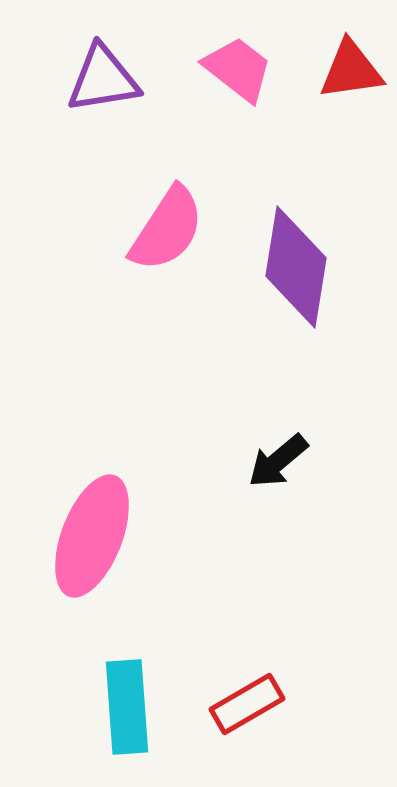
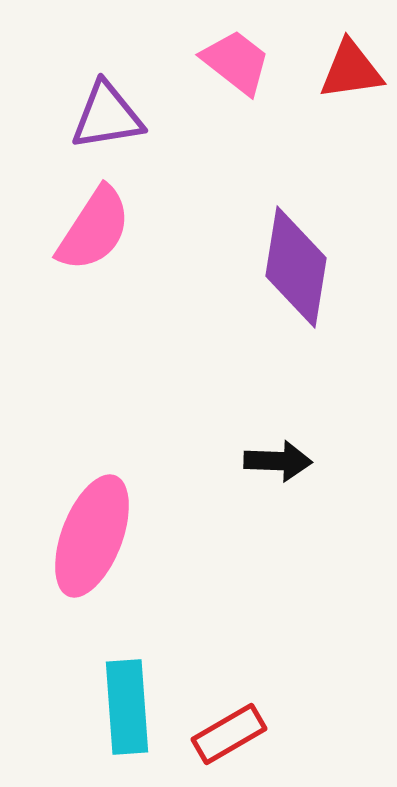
pink trapezoid: moved 2 px left, 7 px up
purple triangle: moved 4 px right, 37 px down
pink semicircle: moved 73 px left
black arrow: rotated 138 degrees counterclockwise
red rectangle: moved 18 px left, 30 px down
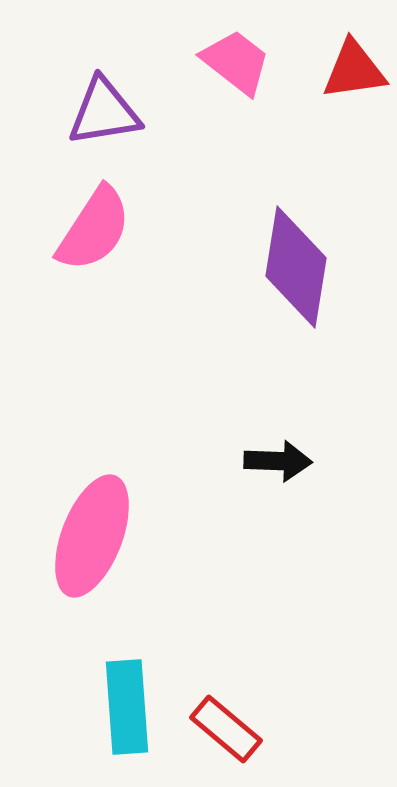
red triangle: moved 3 px right
purple triangle: moved 3 px left, 4 px up
red rectangle: moved 3 px left, 5 px up; rotated 70 degrees clockwise
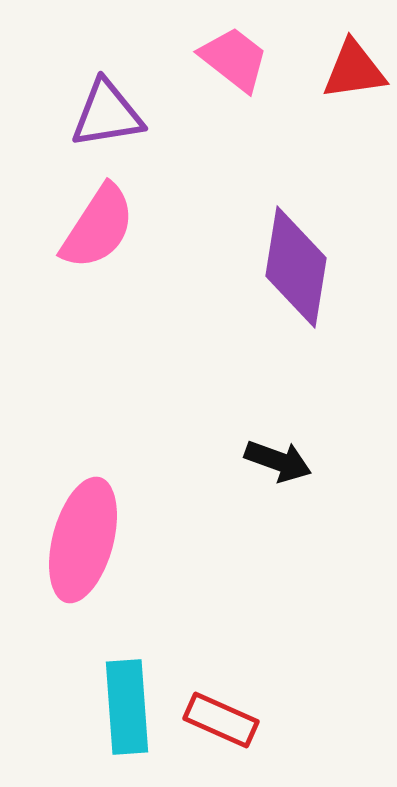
pink trapezoid: moved 2 px left, 3 px up
purple triangle: moved 3 px right, 2 px down
pink semicircle: moved 4 px right, 2 px up
black arrow: rotated 18 degrees clockwise
pink ellipse: moved 9 px left, 4 px down; rotated 6 degrees counterclockwise
red rectangle: moved 5 px left, 9 px up; rotated 16 degrees counterclockwise
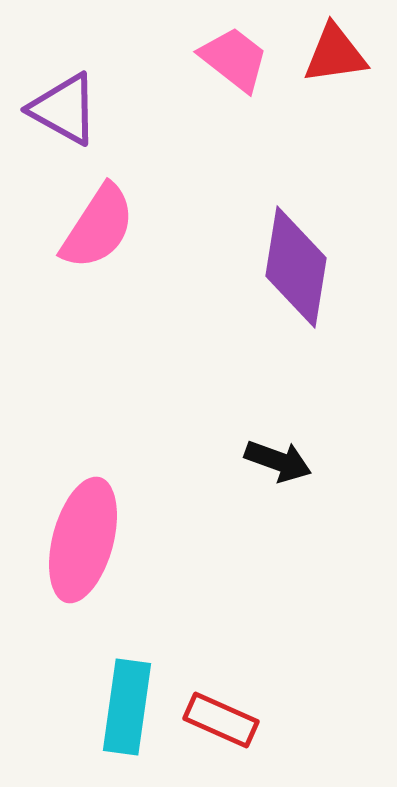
red triangle: moved 19 px left, 16 px up
purple triangle: moved 43 px left, 5 px up; rotated 38 degrees clockwise
cyan rectangle: rotated 12 degrees clockwise
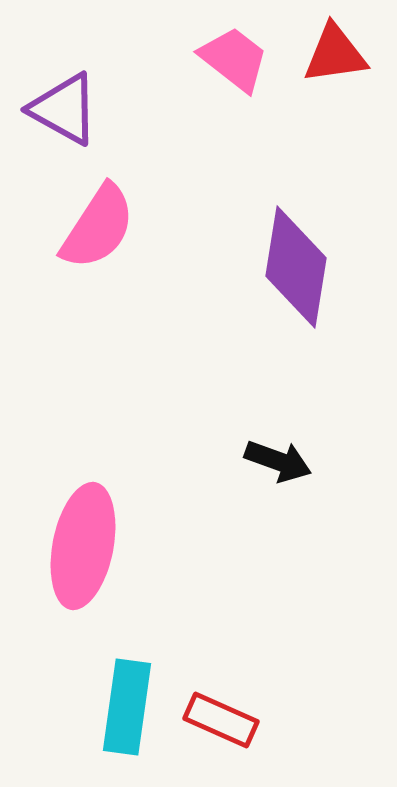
pink ellipse: moved 6 px down; rotated 4 degrees counterclockwise
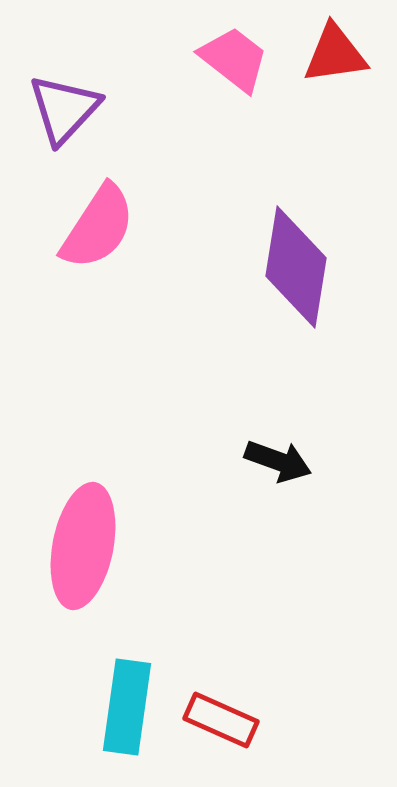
purple triangle: rotated 44 degrees clockwise
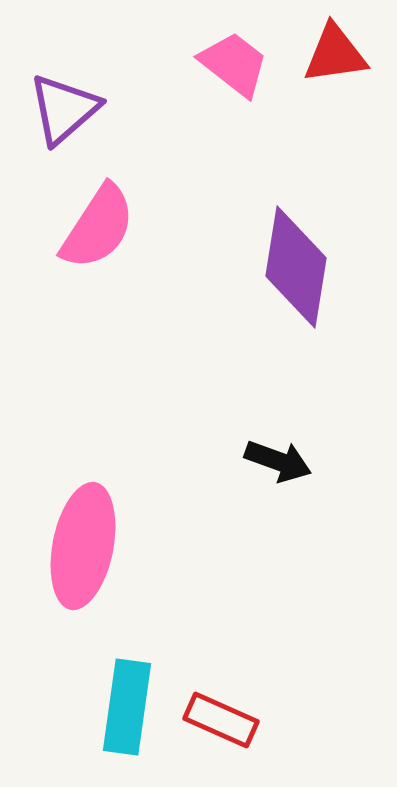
pink trapezoid: moved 5 px down
purple triangle: rotated 6 degrees clockwise
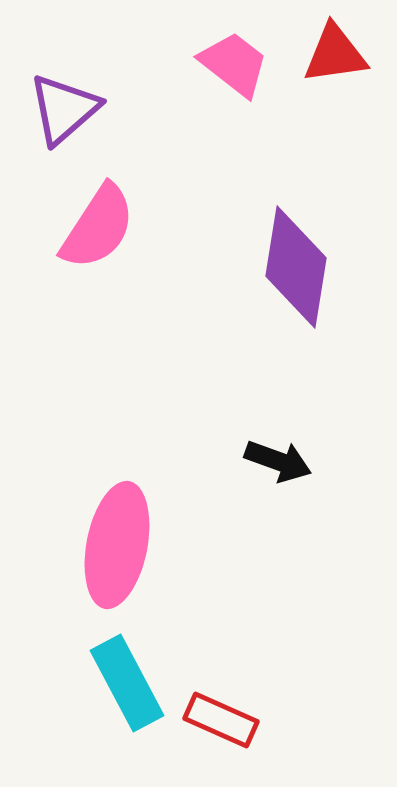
pink ellipse: moved 34 px right, 1 px up
cyan rectangle: moved 24 px up; rotated 36 degrees counterclockwise
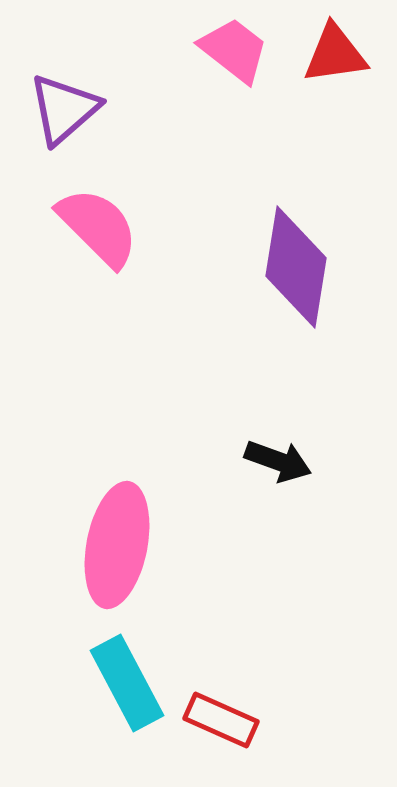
pink trapezoid: moved 14 px up
pink semicircle: rotated 78 degrees counterclockwise
